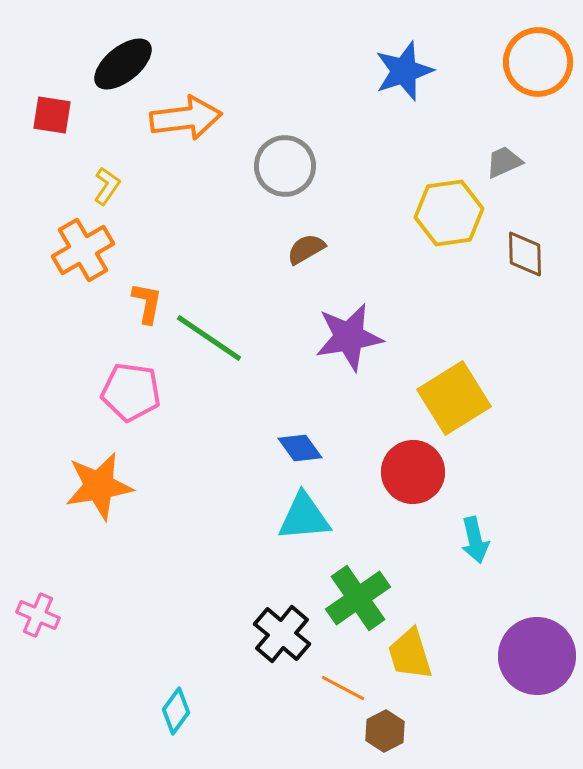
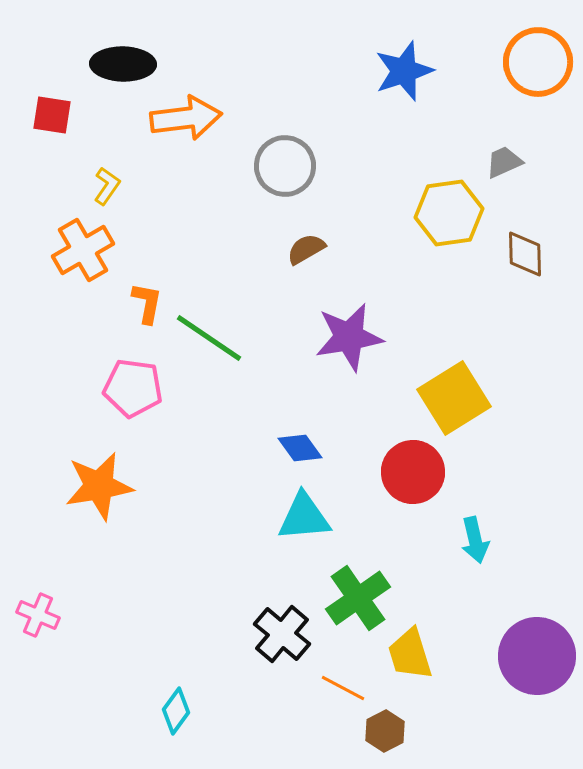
black ellipse: rotated 40 degrees clockwise
pink pentagon: moved 2 px right, 4 px up
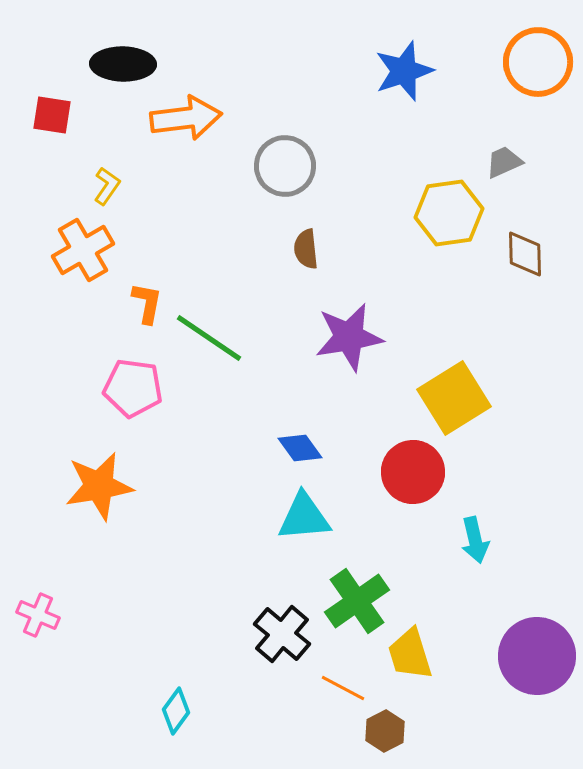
brown semicircle: rotated 66 degrees counterclockwise
green cross: moved 1 px left, 3 px down
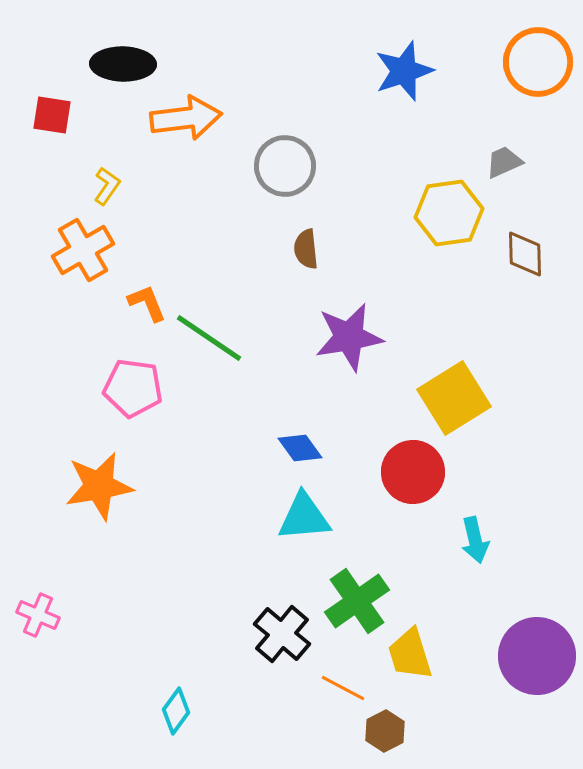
orange L-shape: rotated 33 degrees counterclockwise
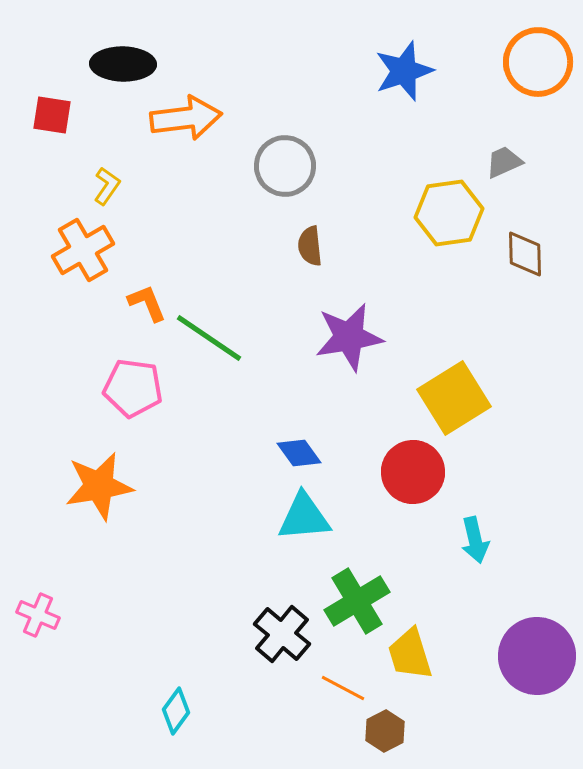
brown semicircle: moved 4 px right, 3 px up
blue diamond: moved 1 px left, 5 px down
green cross: rotated 4 degrees clockwise
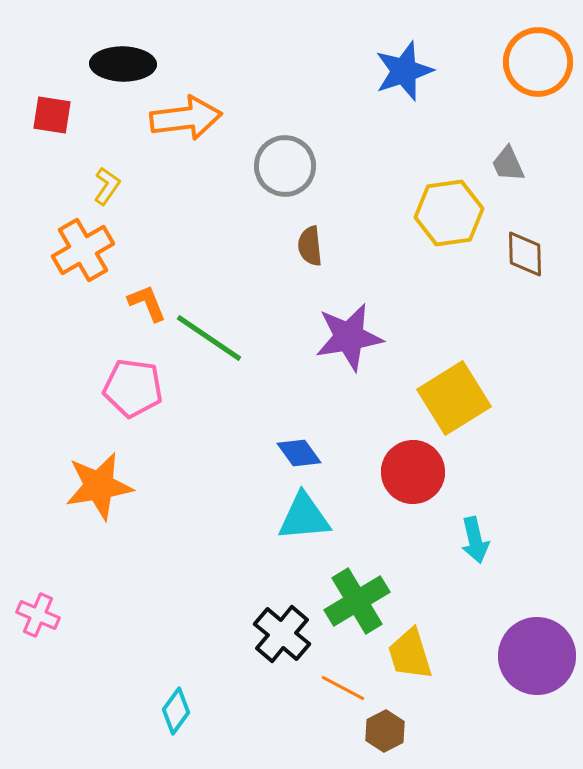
gray trapezoid: moved 4 px right, 2 px down; rotated 90 degrees counterclockwise
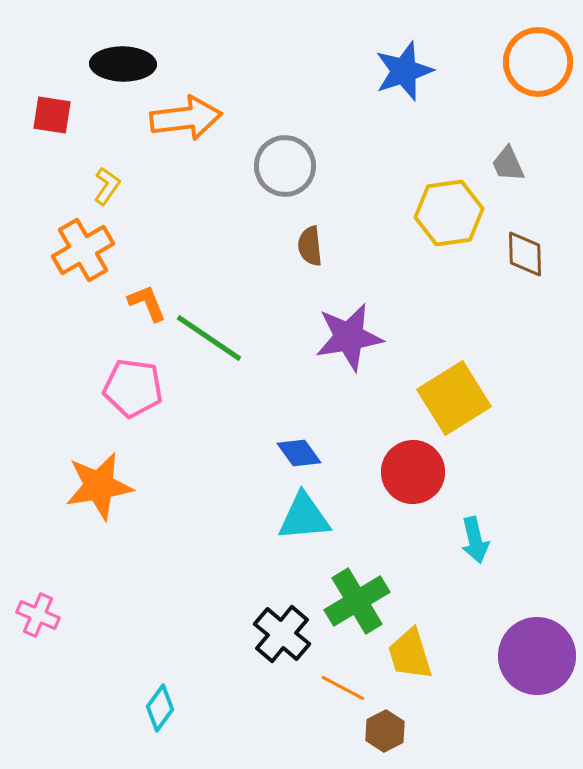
cyan diamond: moved 16 px left, 3 px up
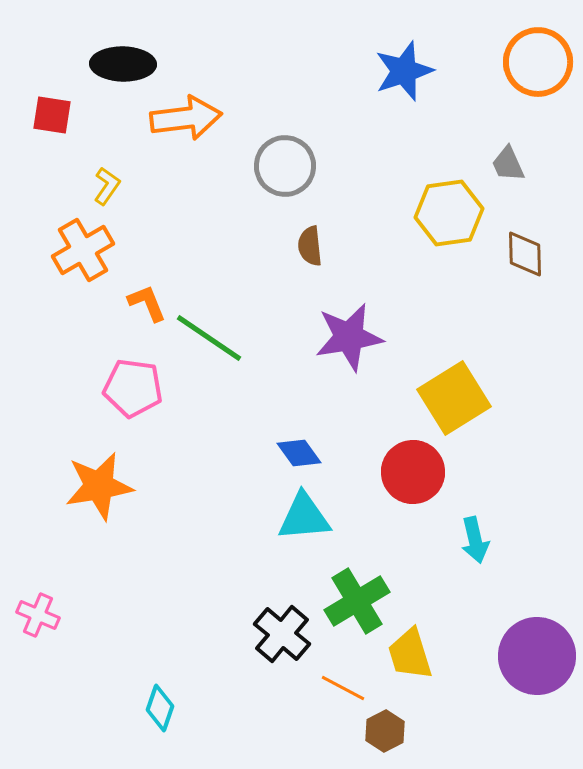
cyan diamond: rotated 18 degrees counterclockwise
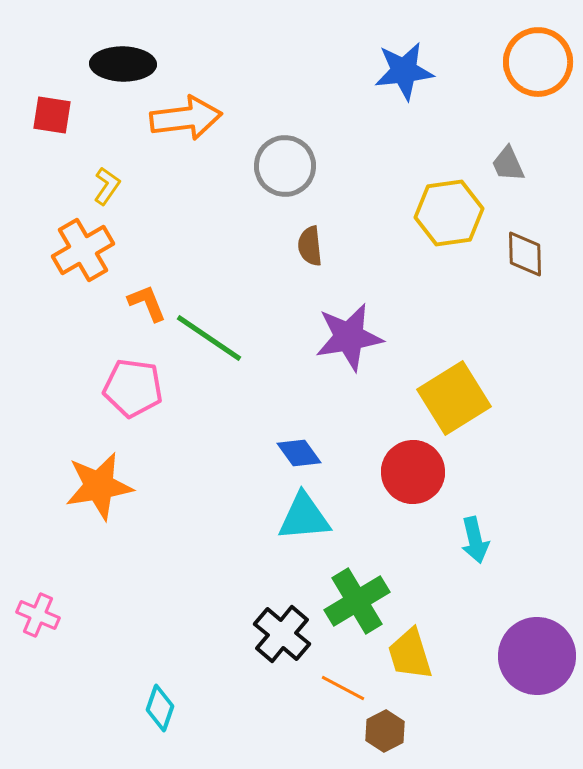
blue star: rotated 12 degrees clockwise
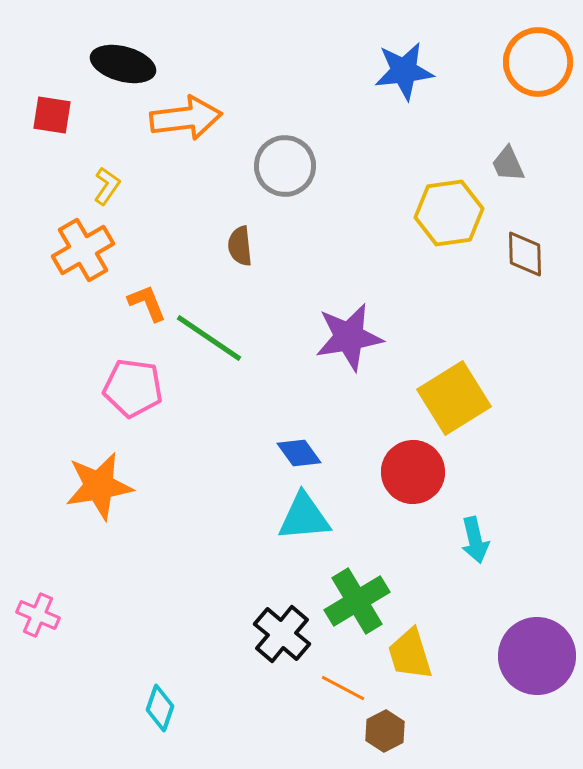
black ellipse: rotated 14 degrees clockwise
brown semicircle: moved 70 px left
